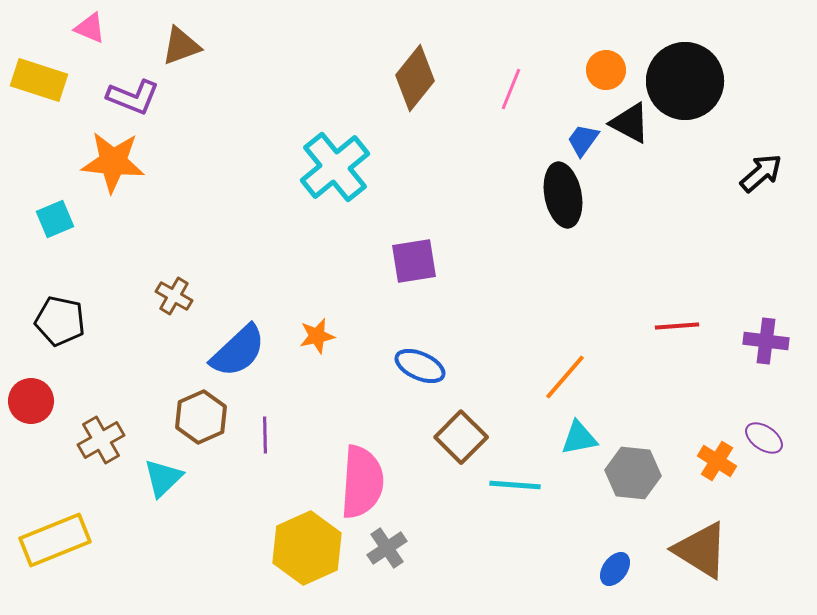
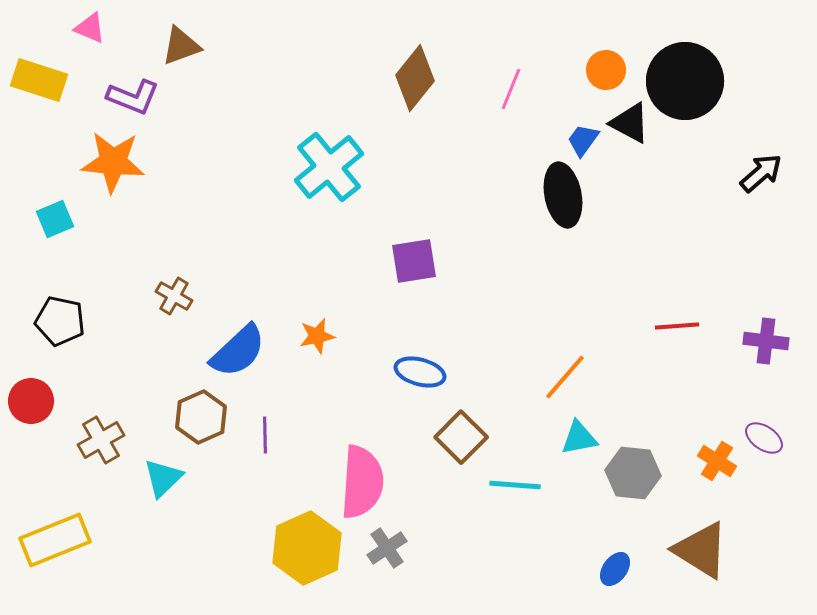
cyan cross at (335, 167): moved 6 px left
blue ellipse at (420, 366): moved 6 px down; rotated 9 degrees counterclockwise
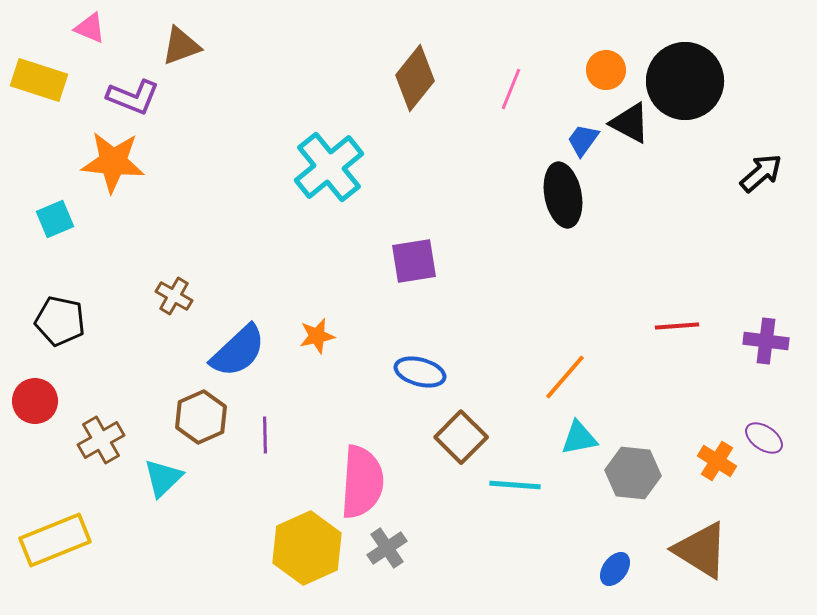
red circle at (31, 401): moved 4 px right
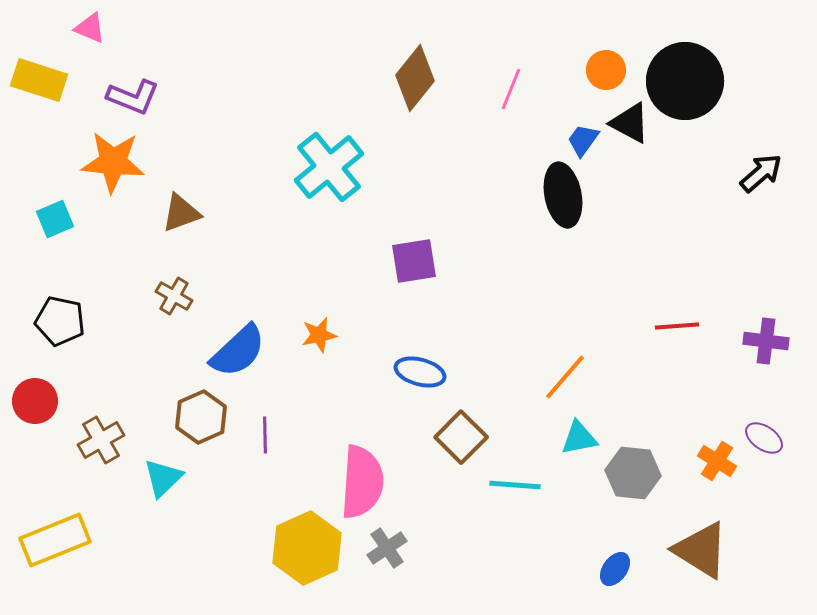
brown triangle at (181, 46): moved 167 px down
orange star at (317, 336): moved 2 px right, 1 px up
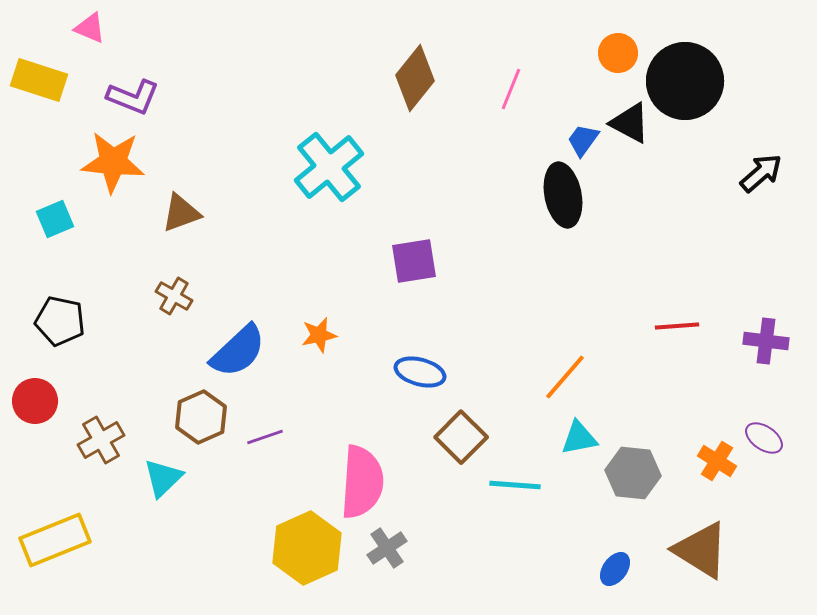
orange circle at (606, 70): moved 12 px right, 17 px up
purple line at (265, 435): moved 2 px down; rotated 72 degrees clockwise
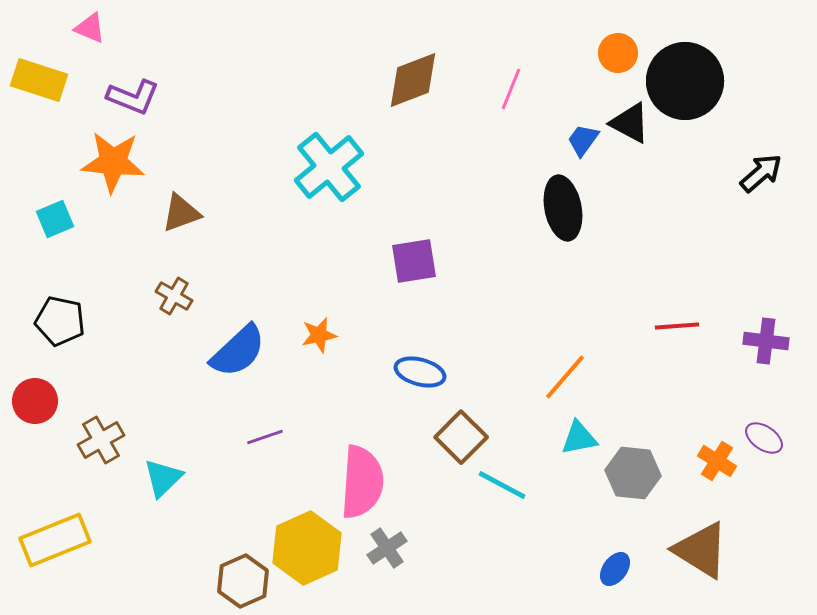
brown diamond at (415, 78): moved 2 px left, 2 px down; rotated 30 degrees clockwise
black ellipse at (563, 195): moved 13 px down
brown hexagon at (201, 417): moved 42 px right, 164 px down
cyan line at (515, 485): moved 13 px left; rotated 24 degrees clockwise
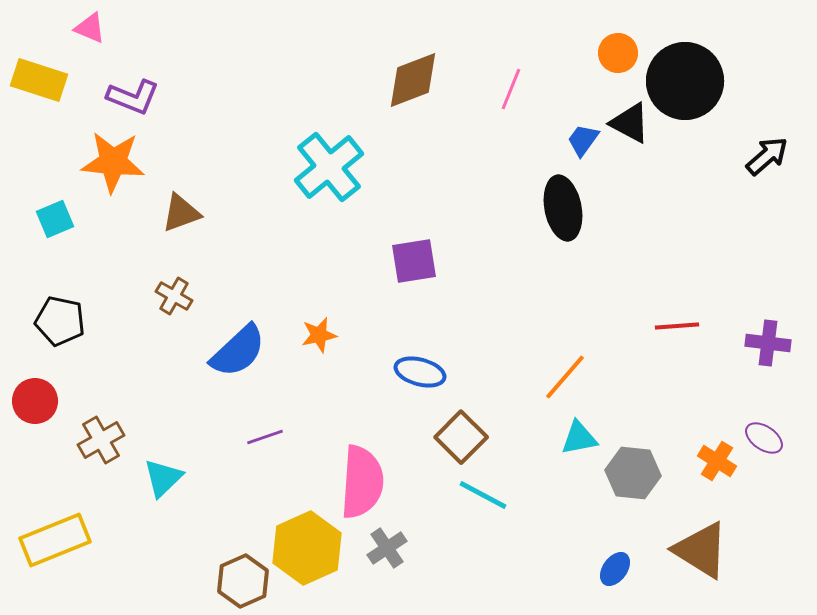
black arrow at (761, 173): moved 6 px right, 17 px up
purple cross at (766, 341): moved 2 px right, 2 px down
cyan line at (502, 485): moved 19 px left, 10 px down
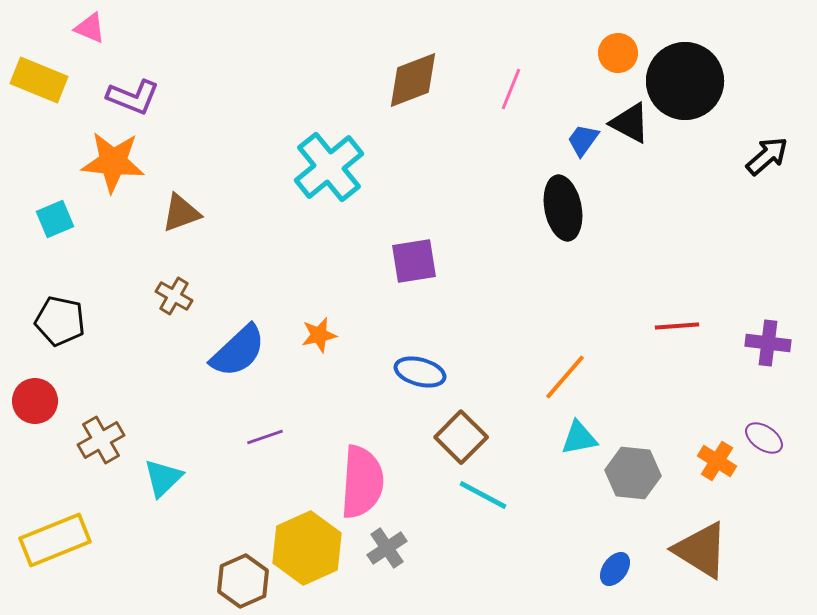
yellow rectangle at (39, 80): rotated 4 degrees clockwise
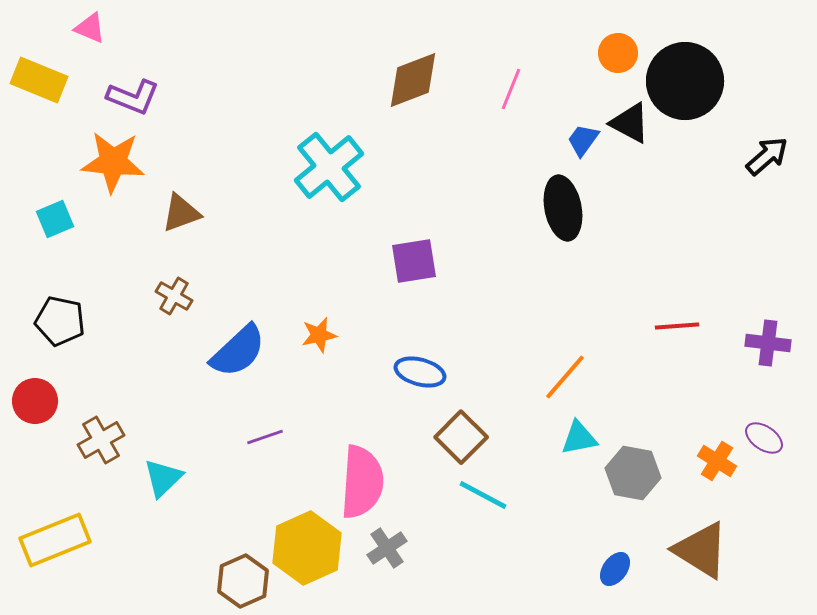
gray hexagon at (633, 473): rotated 4 degrees clockwise
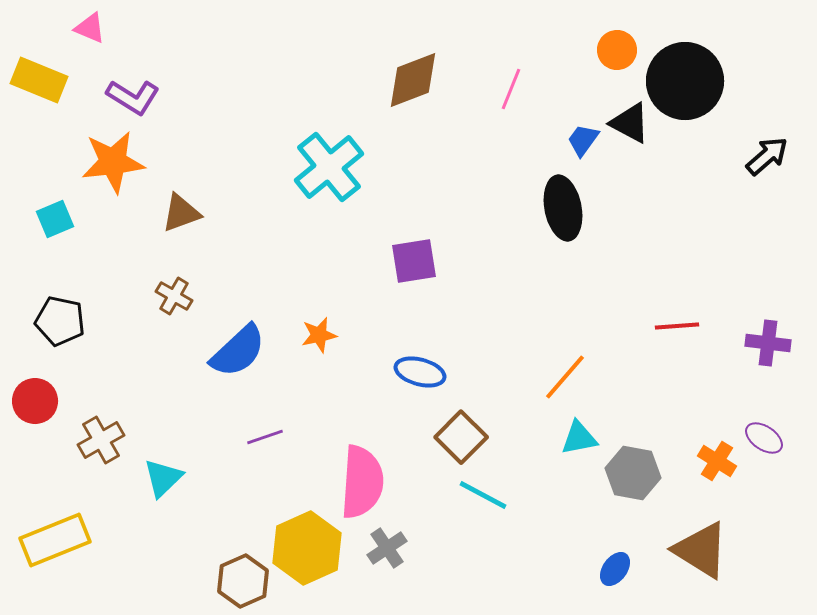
orange circle at (618, 53): moved 1 px left, 3 px up
purple L-shape at (133, 97): rotated 10 degrees clockwise
orange star at (113, 162): rotated 12 degrees counterclockwise
